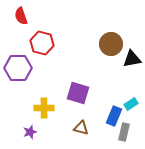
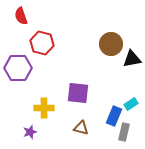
purple square: rotated 10 degrees counterclockwise
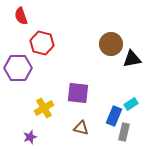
yellow cross: rotated 30 degrees counterclockwise
purple star: moved 5 px down
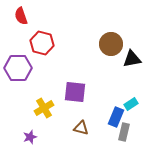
purple square: moved 3 px left, 1 px up
blue rectangle: moved 2 px right, 1 px down
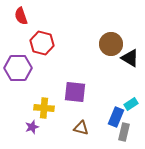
black triangle: moved 2 px left, 1 px up; rotated 42 degrees clockwise
yellow cross: rotated 36 degrees clockwise
purple star: moved 2 px right, 10 px up
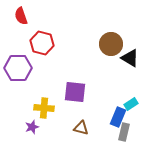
blue rectangle: moved 2 px right
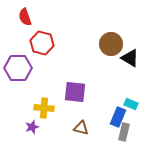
red semicircle: moved 4 px right, 1 px down
cyan rectangle: rotated 56 degrees clockwise
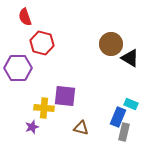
purple square: moved 10 px left, 4 px down
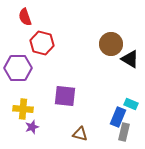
black triangle: moved 1 px down
yellow cross: moved 21 px left, 1 px down
brown triangle: moved 1 px left, 6 px down
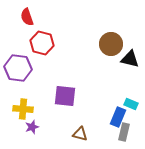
red semicircle: moved 2 px right
black triangle: rotated 18 degrees counterclockwise
purple hexagon: rotated 8 degrees clockwise
